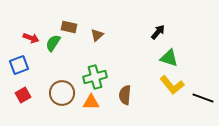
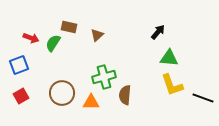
green triangle: rotated 12 degrees counterclockwise
green cross: moved 9 px right
yellow L-shape: rotated 20 degrees clockwise
red square: moved 2 px left, 1 px down
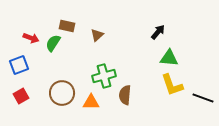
brown rectangle: moved 2 px left, 1 px up
green cross: moved 1 px up
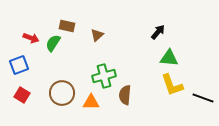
red square: moved 1 px right, 1 px up; rotated 28 degrees counterclockwise
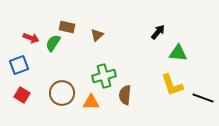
brown rectangle: moved 1 px down
green triangle: moved 9 px right, 5 px up
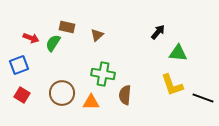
green cross: moved 1 px left, 2 px up; rotated 25 degrees clockwise
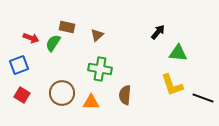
green cross: moved 3 px left, 5 px up
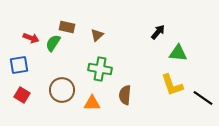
blue square: rotated 12 degrees clockwise
brown circle: moved 3 px up
black line: rotated 15 degrees clockwise
orange triangle: moved 1 px right, 1 px down
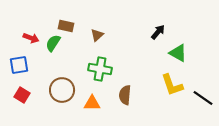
brown rectangle: moved 1 px left, 1 px up
green triangle: rotated 24 degrees clockwise
